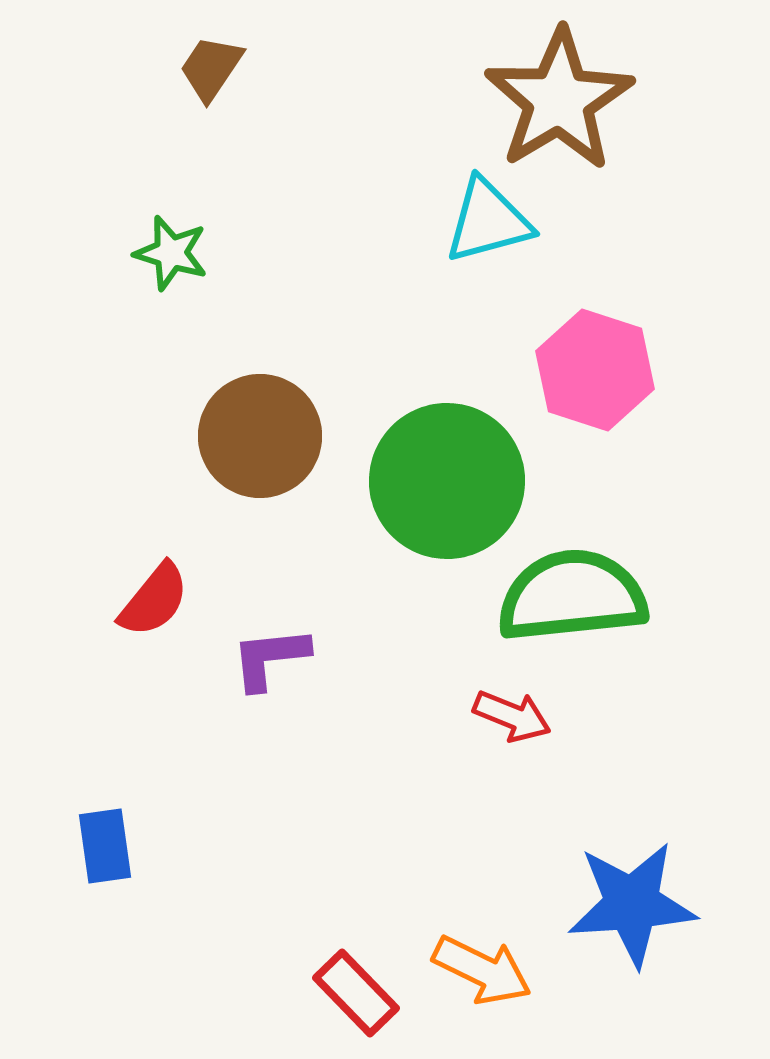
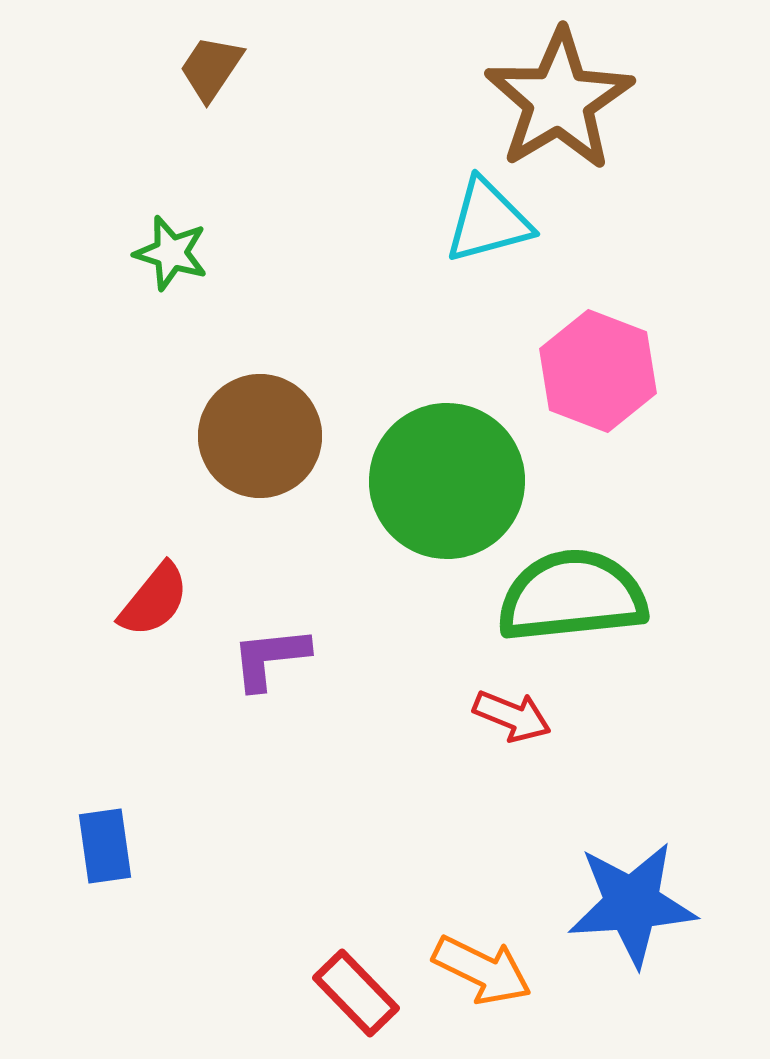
pink hexagon: moved 3 px right, 1 px down; rotated 3 degrees clockwise
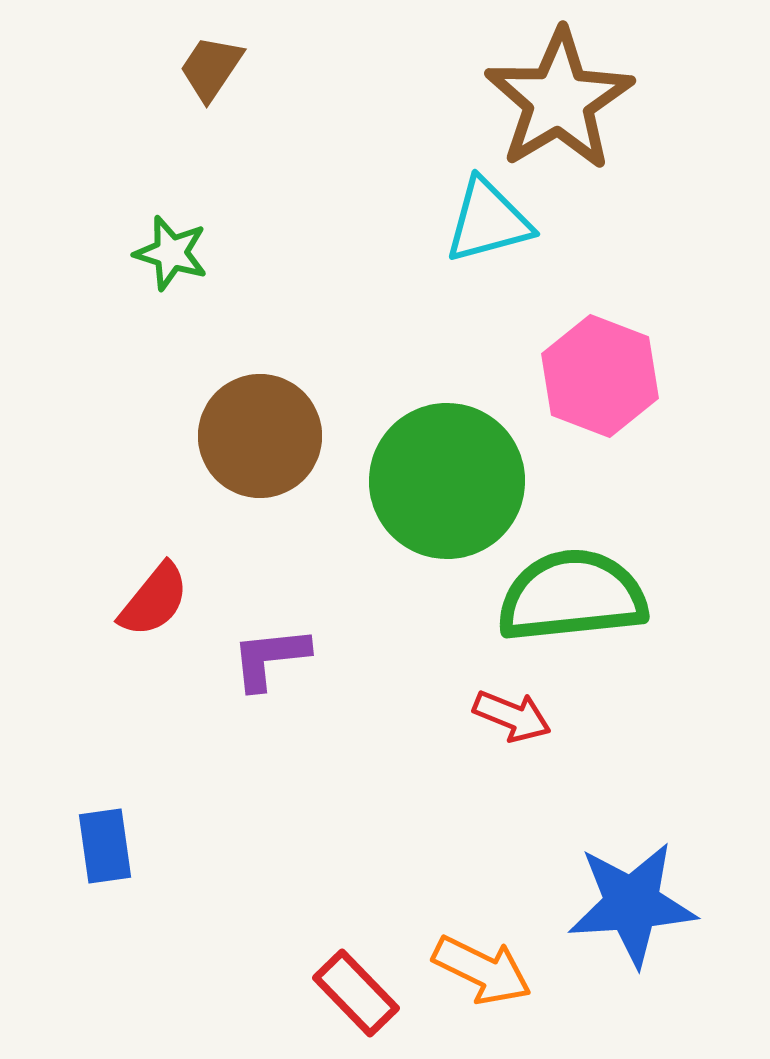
pink hexagon: moved 2 px right, 5 px down
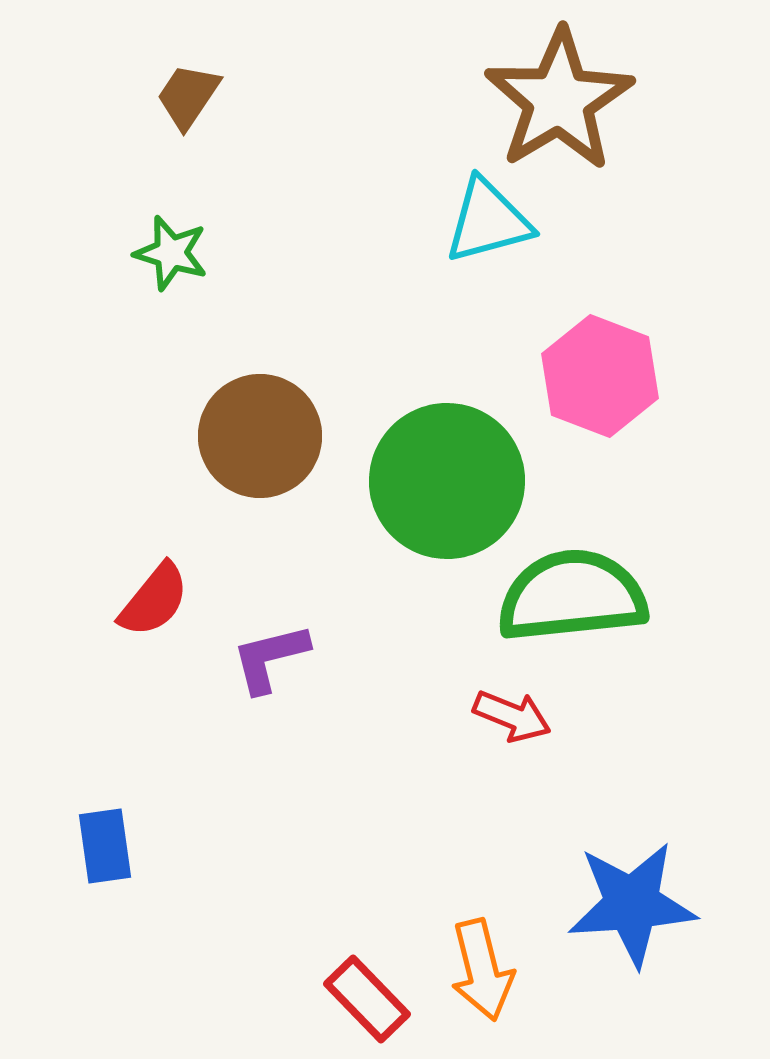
brown trapezoid: moved 23 px left, 28 px down
purple L-shape: rotated 8 degrees counterclockwise
orange arrow: rotated 50 degrees clockwise
red rectangle: moved 11 px right, 6 px down
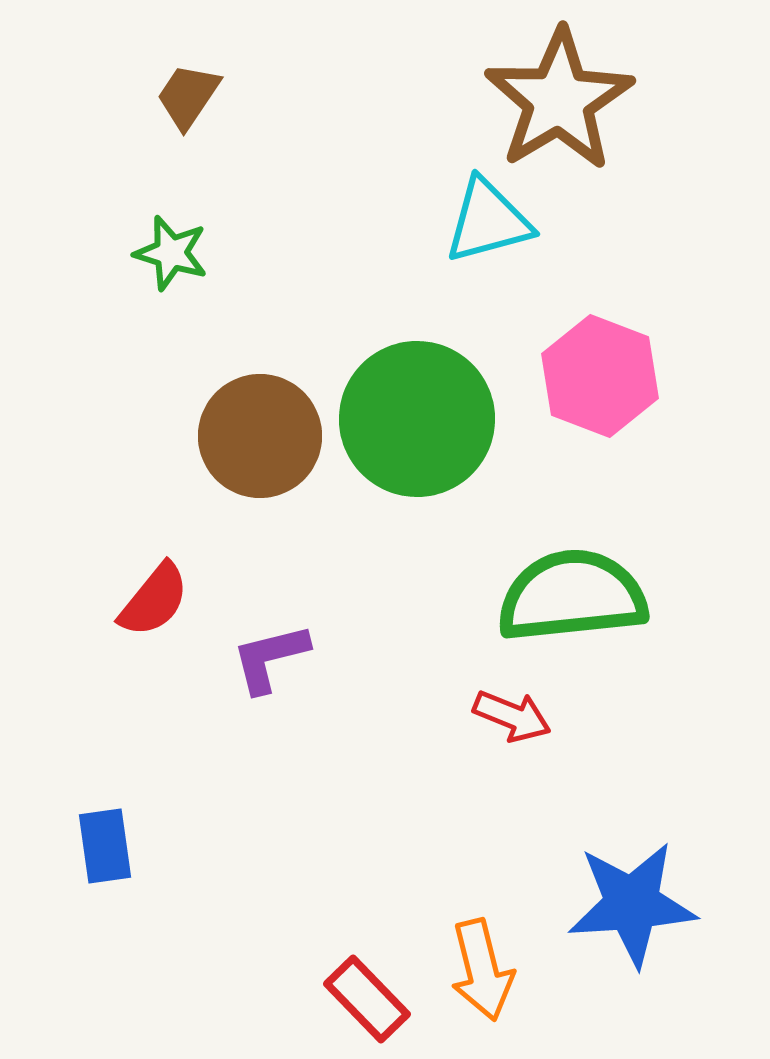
green circle: moved 30 px left, 62 px up
